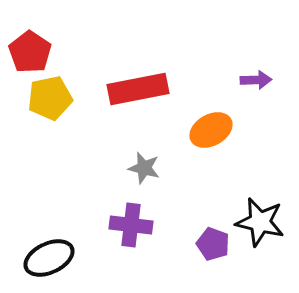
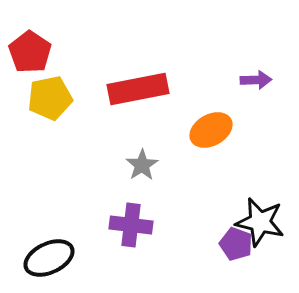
gray star: moved 2 px left, 3 px up; rotated 24 degrees clockwise
purple pentagon: moved 23 px right
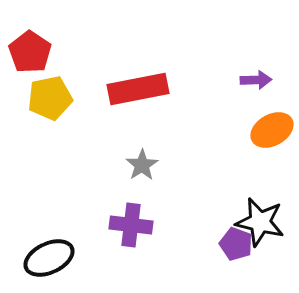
orange ellipse: moved 61 px right
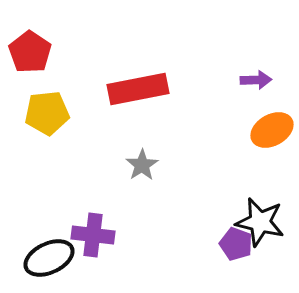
yellow pentagon: moved 3 px left, 15 px down; rotated 6 degrees clockwise
purple cross: moved 38 px left, 10 px down
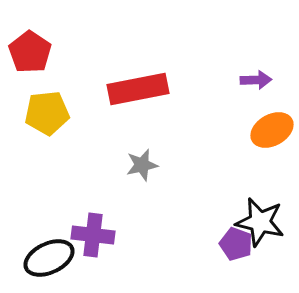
gray star: rotated 20 degrees clockwise
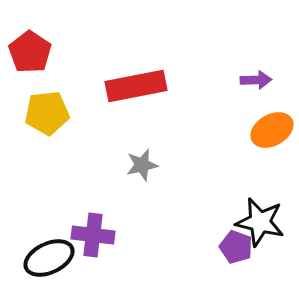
red rectangle: moved 2 px left, 3 px up
purple pentagon: moved 3 px down
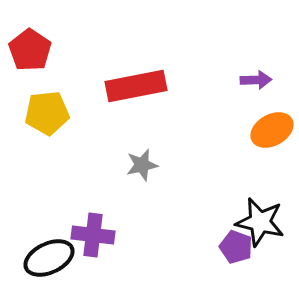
red pentagon: moved 2 px up
